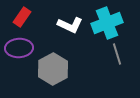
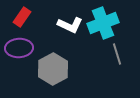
cyan cross: moved 4 px left
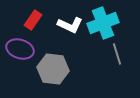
red rectangle: moved 11 px right, 3 px down
purple ellipse: moved 1 px right, 1 px down; rotated 20 degrees clockwise
gray hexagon: rotated 24 degrees counterclockwise
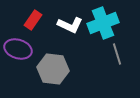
purple ellipse: moved 2 px left
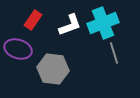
white L-shape: rotated 45 degrees counterclockwise
gray line: moved 3 px left, 1 px up
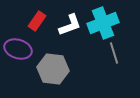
red rectangle: moved 4 px right, 1 px down
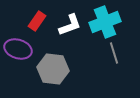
cyan cross: moved 2 px right, 1 px up
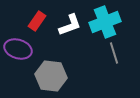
gray hexagon: moved 2 px left, 7 px down
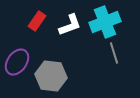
purple ellipse: moved 1 px left, 13 px down; rotated 72 degrees counterclockwise
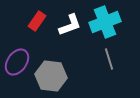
gray line: moved 5 px left, 6 px down
